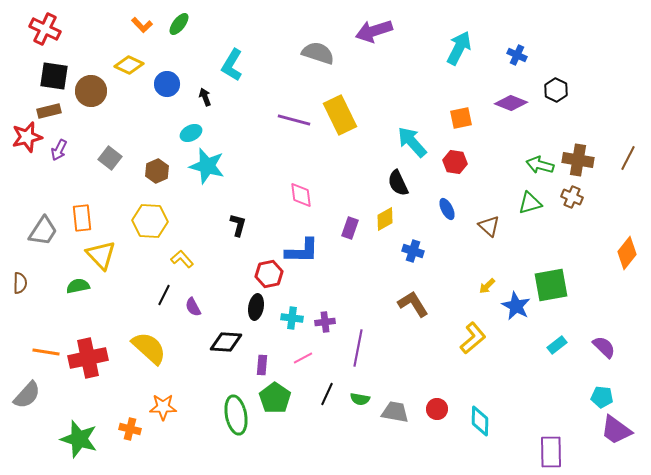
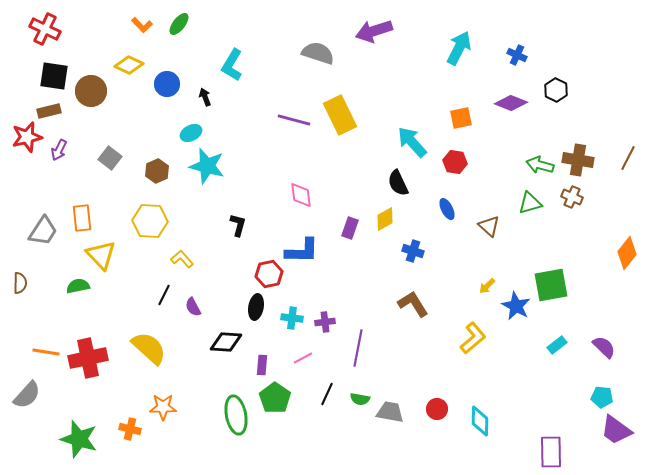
gray trapezoid at (395, 412): moved 5 px left
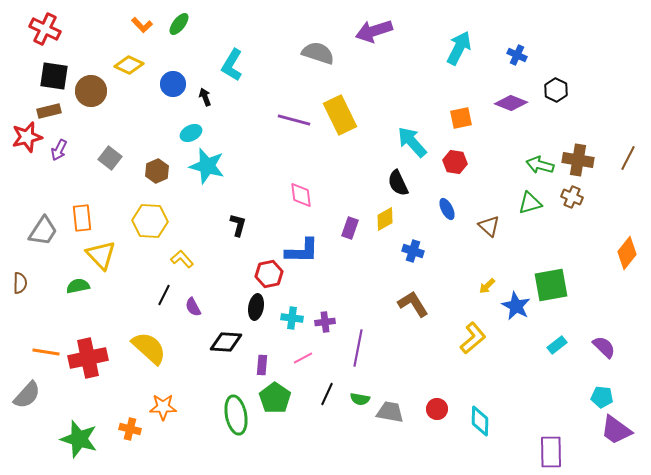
blue circle at (167, 84): moved 6 px right
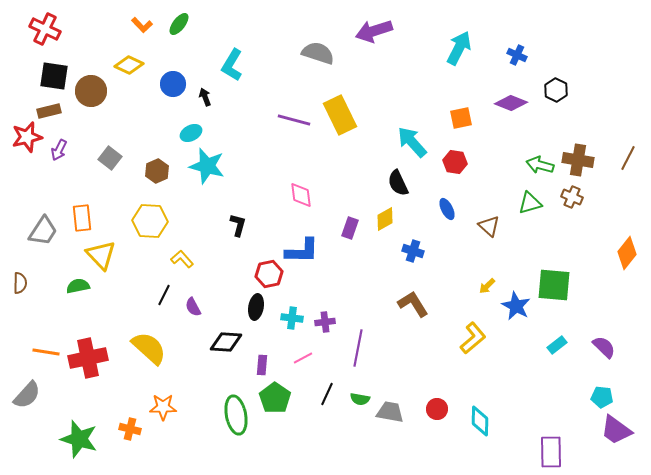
green square at (551, 285): moved 3 px right; rotated 15 degrees clockwise
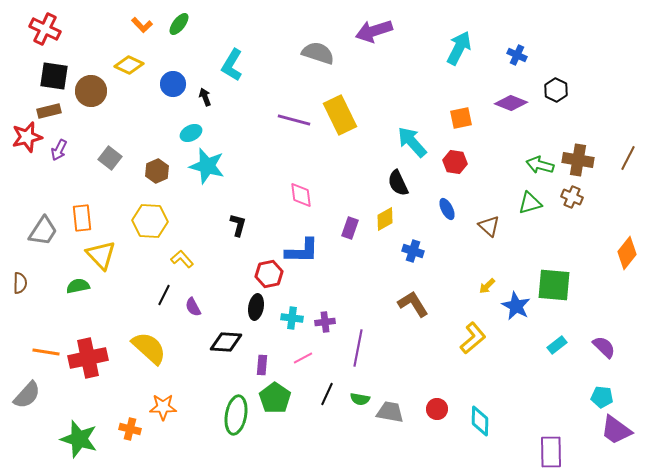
green ellipse at (236, 415): rotated 21 degrees clockwise
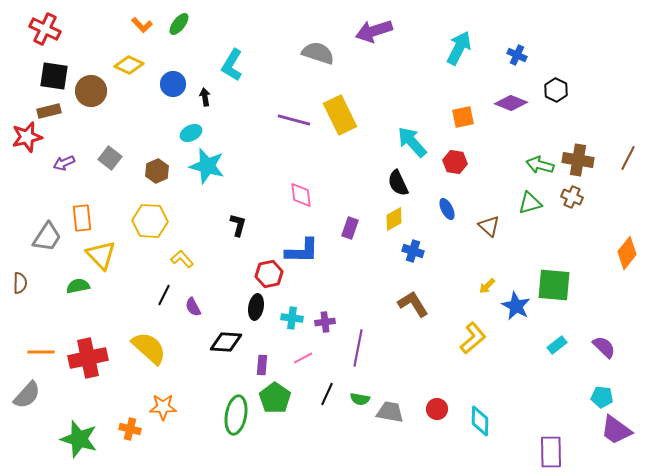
black arrow at (205, 97): rotated 12 degrees clockwise
orange square at (461, 118): moved 2 px right, 1 px up
purple arrow at (59, 150): moved 5 px right, 13 px down; rotated 40 degrees clockwise
yellow diamond at (385, 219): moved 9 px right
gray trapezoid at (43, 231): moved 4 px right, 6 px down
orange line at (46, 352): moved 5 px left; rotated 8 degrees counterclockwise
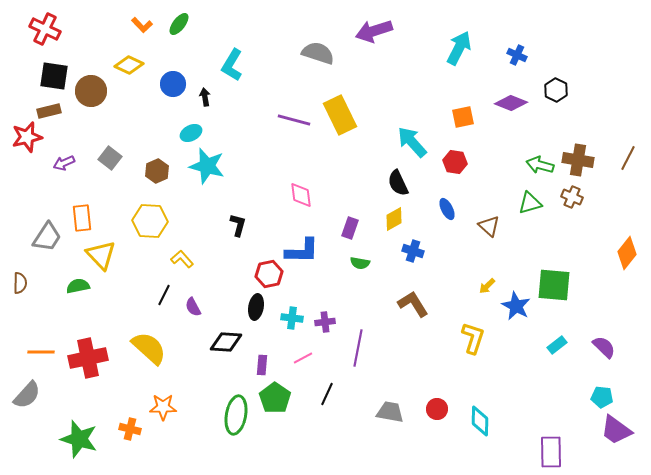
yellow L-shape at (473, 338): rotated 32 degrees counterclockwise
green semicircle at (360, 399): moved 136 px up
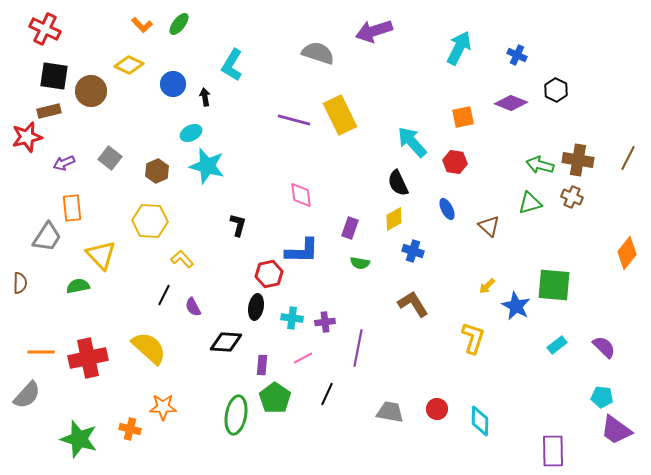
orange rectangle at (82, 218): moved 10 px left, 10 px up
purple rectangle at (551, 452): moved 2 px right, 1 px up
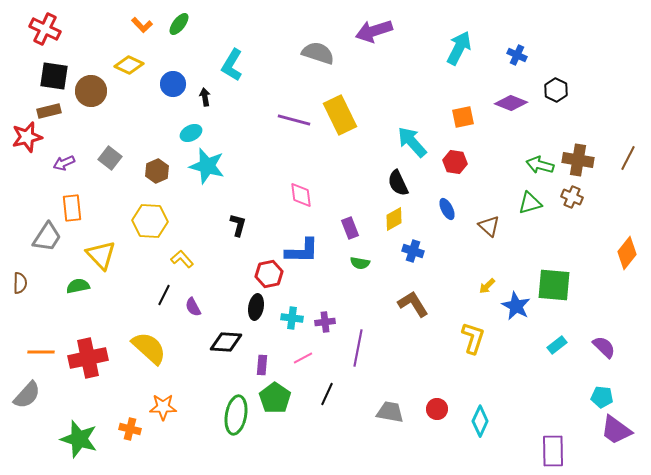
purple rectangle at (350, 228): rotated 40 degrees counterclockwise
cyan diamond at (480, 421): rotated 24 degrees clockwise
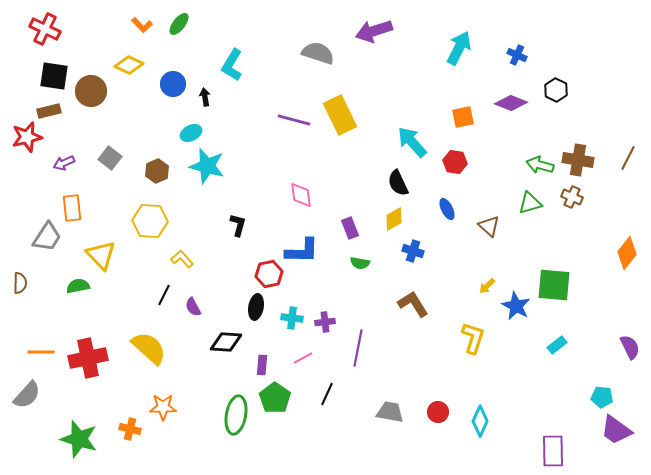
purple semicircle at (604, 347): moved 26 px right; rotated 20 degrees clockwise
red circle at (437, 409): moved 1 px right, 3 px down
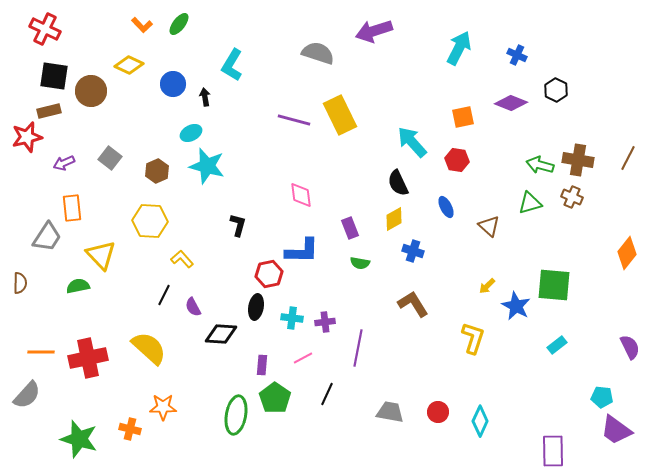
red hexagon at (455, 162): moved 2 px right, 2 px up
blue ellipse at (447, 209): moved 1 px left, 2 px up
black diamond at (226, 342): moved 5 px left, 8 px up
